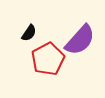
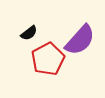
black semicircle: rotated 18 degrees clockwise
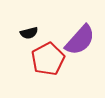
black semicircle: rotated 24 degrees clockwise
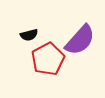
black semicircle: moved 2 px down
